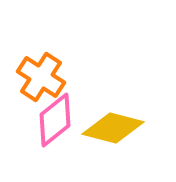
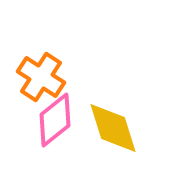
yellow diamond: rotated 58 degrees clockwise
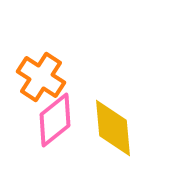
yellow diamond: rotated 12 degrees clockwise
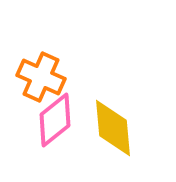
orange cross: rotated 9 degrees counterclockwise
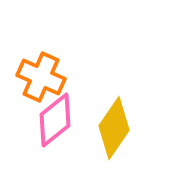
yellow diamond: moved 1 px right; rotated 40 degrees clockwise
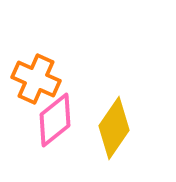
orange cross: moved 5 px left, 2 px down
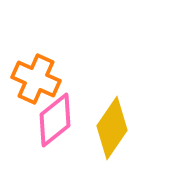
yellow diamond: moved 2 px left
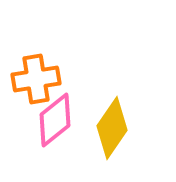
orange cross: rotated 33 degrees counterclockwise
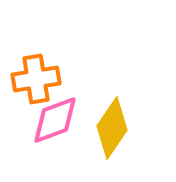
pink diamond: rotated 18 degrees clockwise
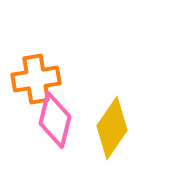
pink diamond: rotated 56 degrees counterclockwise
